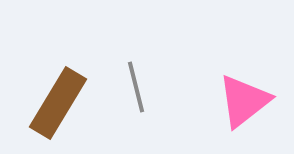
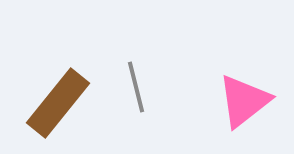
brown rectangle: rotated 8 degrees clockwise
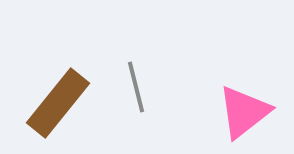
pink triangle: moved 11 px down
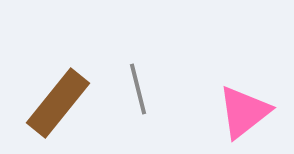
gray line: moved 2 px right, 2 px down
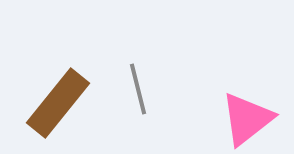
pink triangle: moved 3 px right, 7 px down
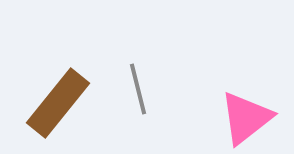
pink triangle: moved 1 px left, 1 px up
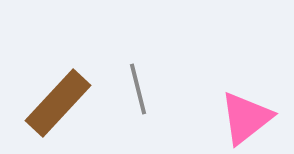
brown rectangle: rotated 4 degrees clockwise
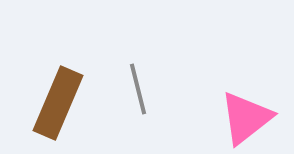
brown rectangle: rotated 20 degrees counterclockwise
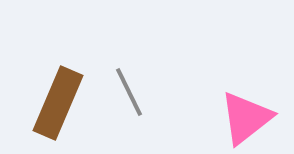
gray line: moved 9 px left, 3 px down; rotated 12 degrees counterclockwise
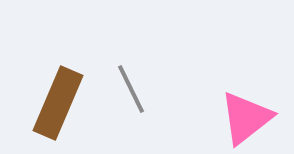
gray line: moved 2 px right, 3 px up
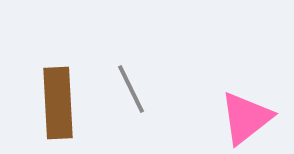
brown rectangle: rotated 26 degrees counterclockwise
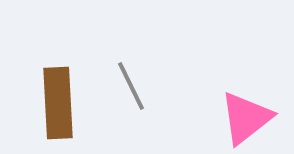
gray line: moved 3 px up
